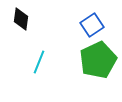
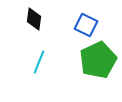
black diamond: moved 13 px right
blue square: moved 6 px left; rotated 30 degrees counterclockwise
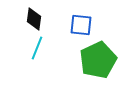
blue square: moved 5 px left; rotated 20 degrees counterclockwise
cyan line: moved 2 px left, 14 px up
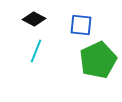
black diamond: rotated 70 degrees counterclockwise
cyan line: moved 1 px left, 3 px down
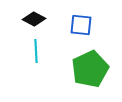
cyan line: rotated 25 degrees counterclockwise
green pentagon: moved 8 px left, 9 px down
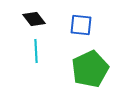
black diamond: rotated 25 degrees clockwise
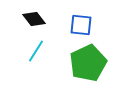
cyan line: rotated 35 degrees clockwise
green pentagon: moved 2 px left, 6 px up
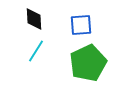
black diamond: rotated 35 degrees clockwise
blue square: rotated 10 degrees counterclockwise
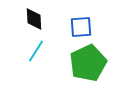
blue square: moved 2 px down
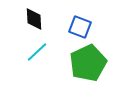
blue square: moved 1 px left; rotated 25 degrees clockwise
cyan line: moved 1 px right, 1 px down; rotated 15 degrees clockwise
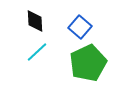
black diamond: moved 1 px right, 2 px down
blue square: rotated 20 degrees clockwise
